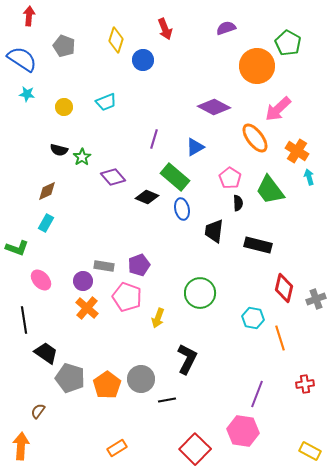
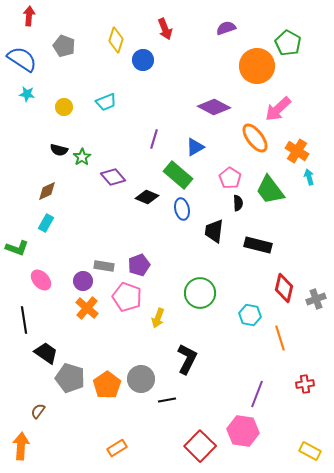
green rectangle at (175, 177): moved 3 px right, 2 px up
cyan hexagon at (253, 318): moved 3 px left, 3 px up
red square at (195, 449): moved 5 px right, 3 px up
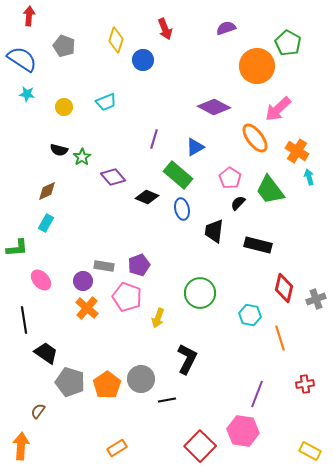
black semicircle at (238, 203): rotated 133 degrees counterclockwise
green L-shape at (17, 248): rotated 25 degrees counterclockwise
gray pentagon at (70, 378): moved 4 px down
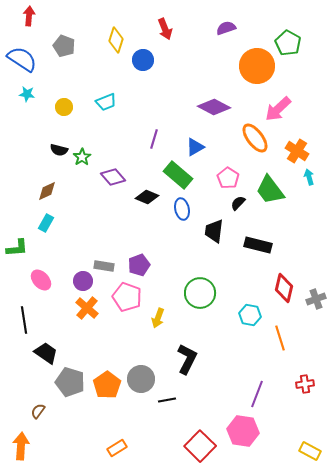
pink pentagon at (230, 178): moved 2 px left
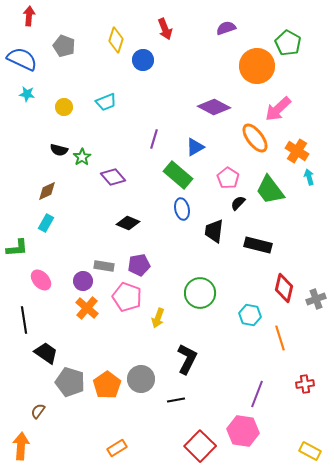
blue semicircle at (22, 59): rotated 8 degrees counterclockwise
black diamond at (147, 197): moved 19 px left, 26 px down
purple pentagon at (139, 265): rotated 10 degrees clockwise
black line at (167, 400): moved 9 px right
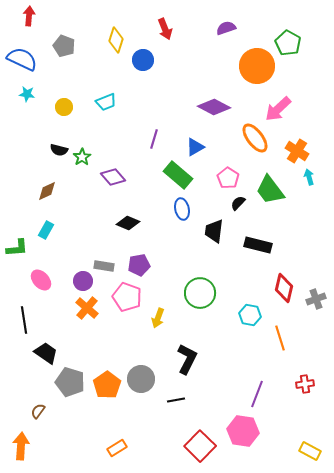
cyan rectangle at (46, 223): moved 7 px down
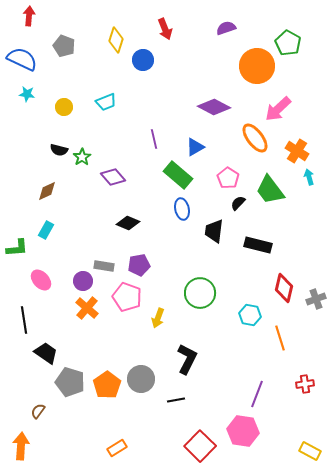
purple line at (154, 139): rotated 30 degrees counterclockwise
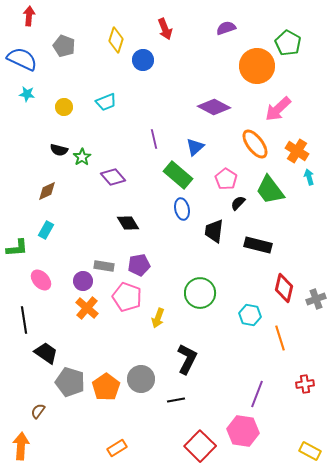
orange ellipse at (255, 138): moved 6 px down
blue triangle at (195, 147): rotated 12 degrees counterclockwise
pink pentagon at (228, 178): moved 2 px left, 1 px down
black diamond at (128, 223): rotated 35 degrees clockwise
orange pentagon at (107, 385): moved 1 px left, 2 px down
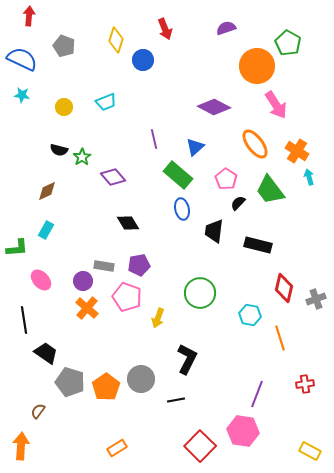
cyan star at (27, 94): moved 5 px left, 1 px down
pink arrow at (278, 109): moved 2 px left, 4 px up; rotated 80 degrees counterclockwise
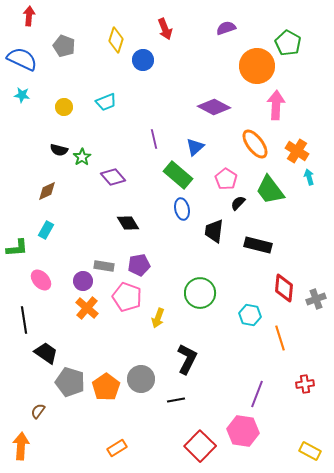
pink arrow at (276, 105): rotated 144 degrees counterclockwise
red diamond at (284, 288): rotated 8 degrees counterclockwise
